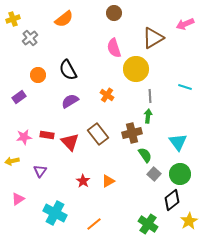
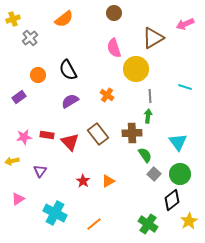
brown cross: rotated 12 degrees clockwise
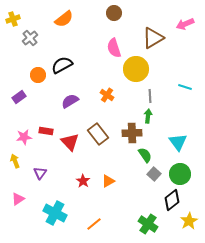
black semicircle: moved 6 px left, 5 px up; rotated 90 degrees clockwise
red rectangle: moved 1 px left, 4 px up
yellow arrow: moved 3 px right; rotated 80 degrees clockwise
purple triangle: moved 2 px down
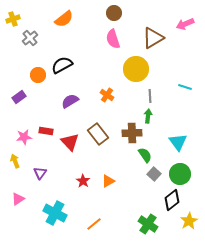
pink semicircle: moved 1 px left, 9 px up
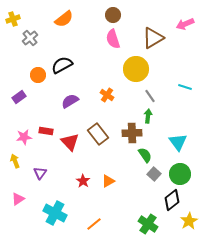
brown circle: moved 1 px left, 2 px down
gray line: rotated 32 degrees counterclockwise
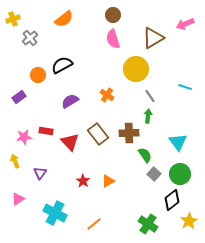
brown cross: moved 3 px left
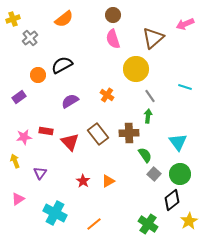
brown triangle: rotated 10 degrees counterclockwise
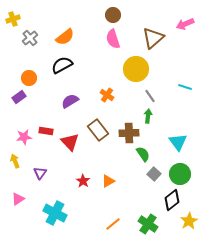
orange semicircle: moved 1 px right, 18 px down
orange circle: moved 9 px left, 3 px down
brown rectangle: moved 4 px up
green semicircle: moved 2 px left, 1 px up
orange line: moved 19 px right
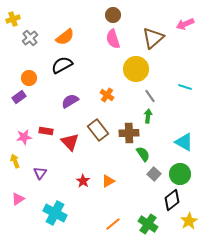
cyan triangle: moved 6 px right; rotated 24 degrees counterclockwise
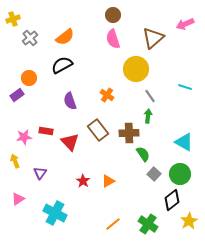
purple rectangle: moved 2 px left, 2 px up
purple semicircle: rotated 78 degrees counterclockwise
